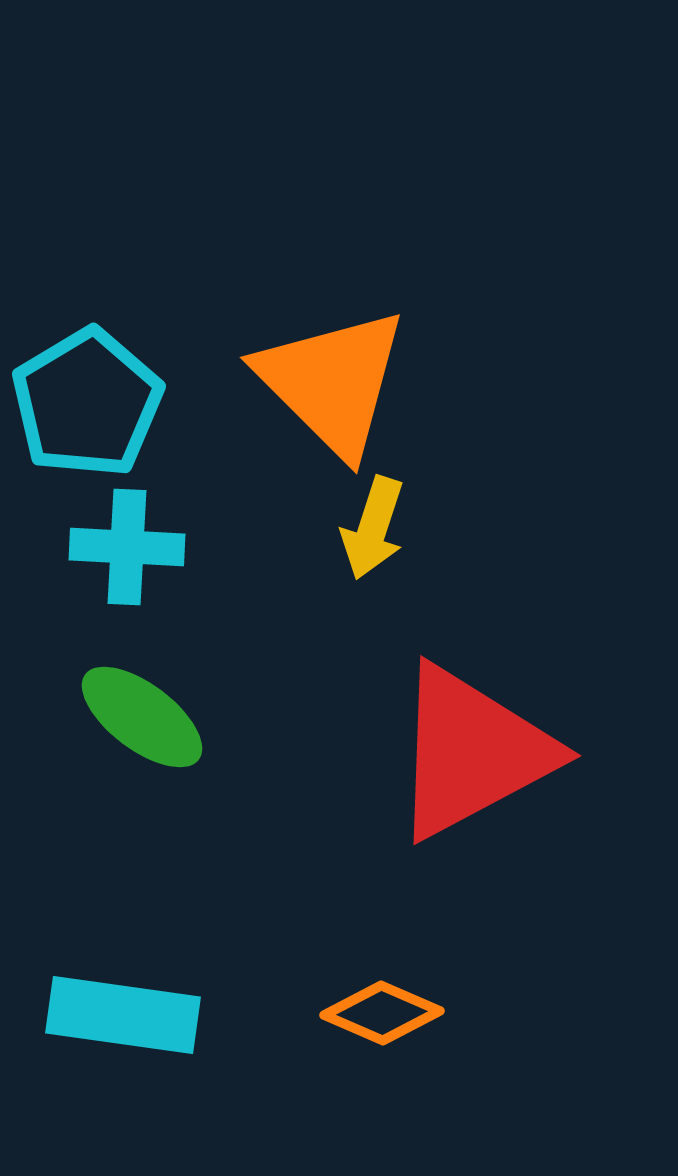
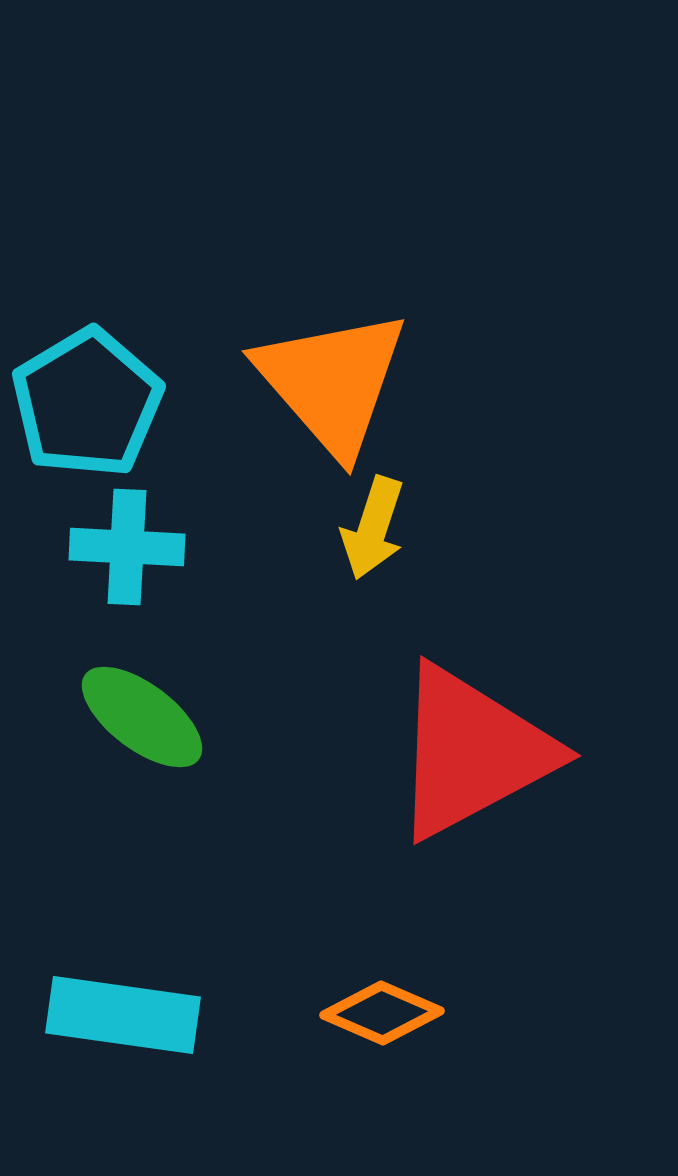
orange triangle: rotated 4 degrees clockwise
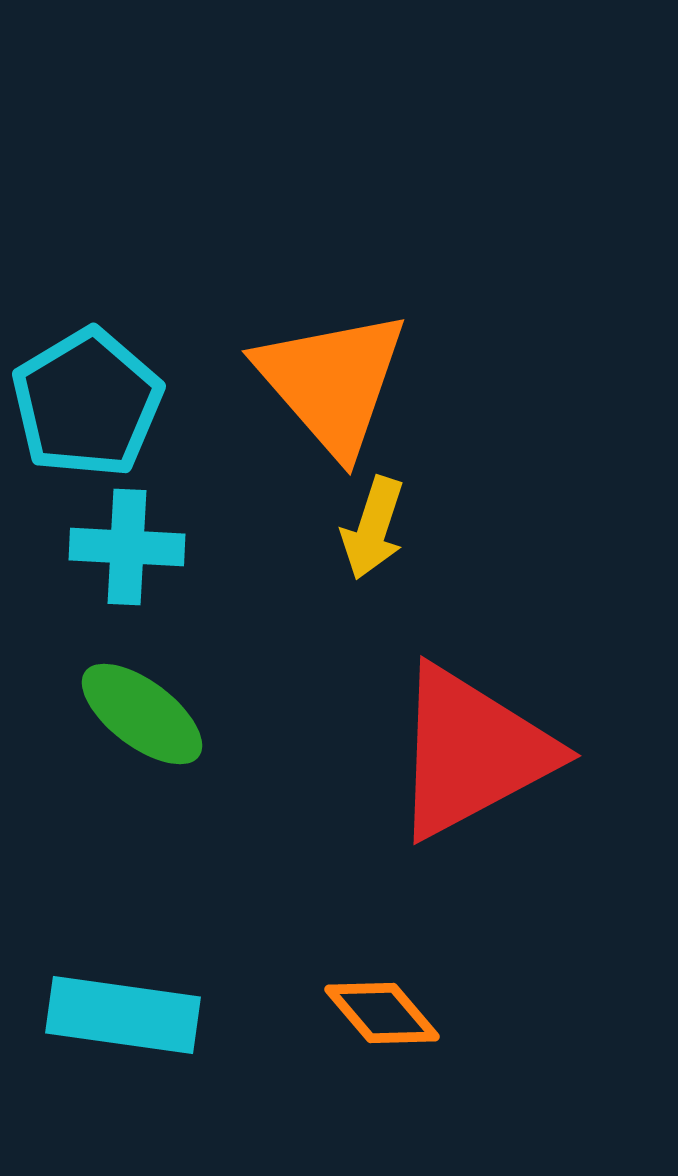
green ellipse: moved 3 px up
orange diamond: rotated 26 degrees clockwise
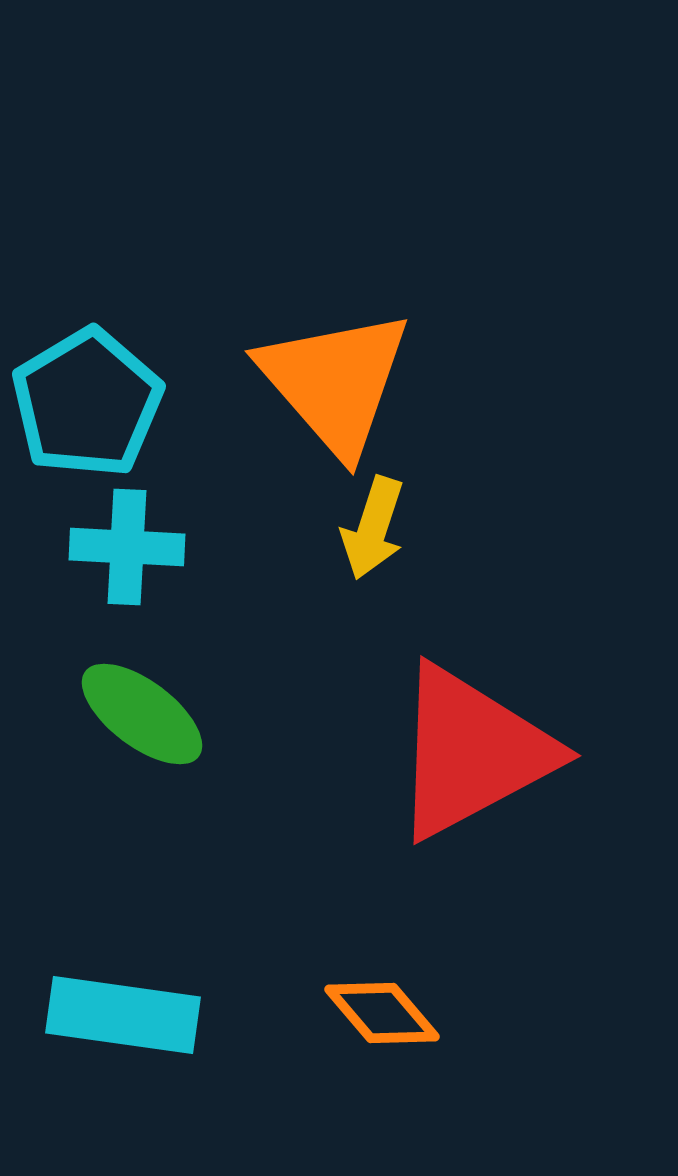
orange triangle: moved 3 px right
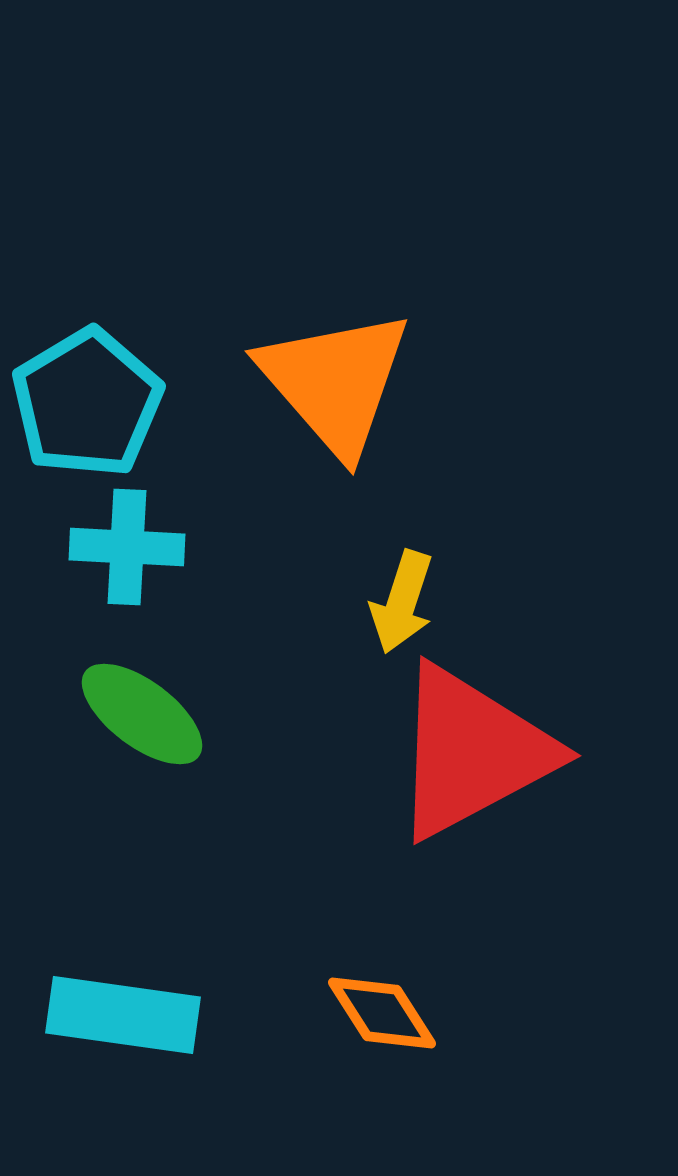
yellow arrow: moved 29 px right, 74 px down
orange diamond: rotated 8 degrees clockwise
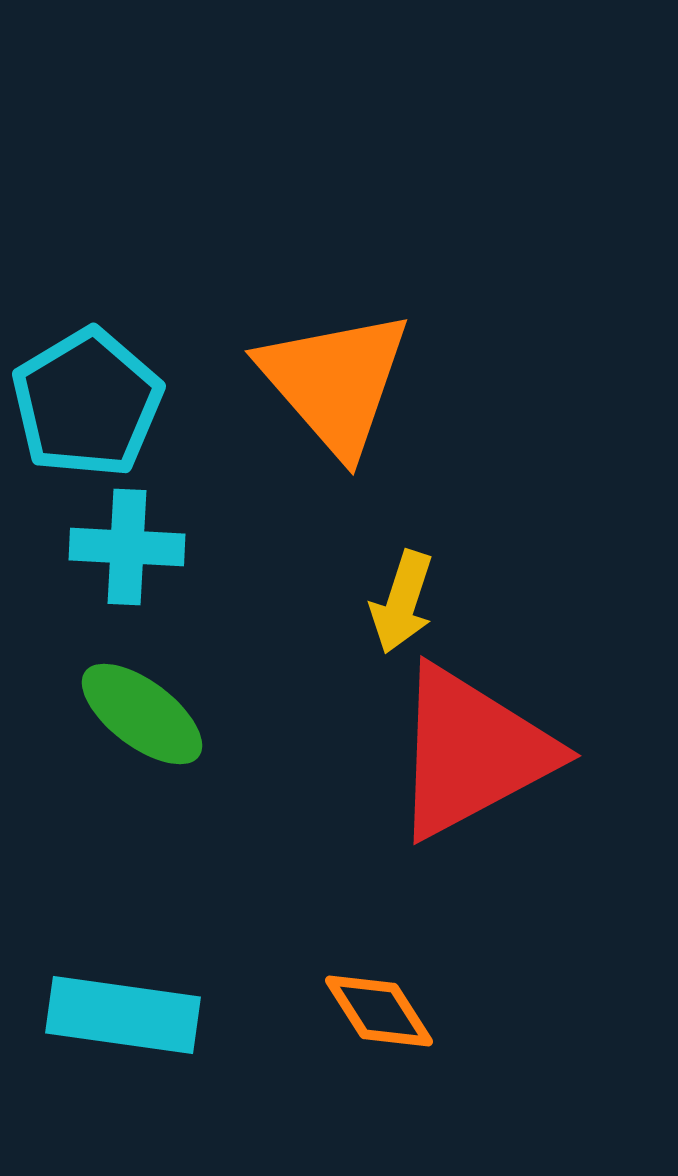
orange diamond: moved 3 px left, 2 px up
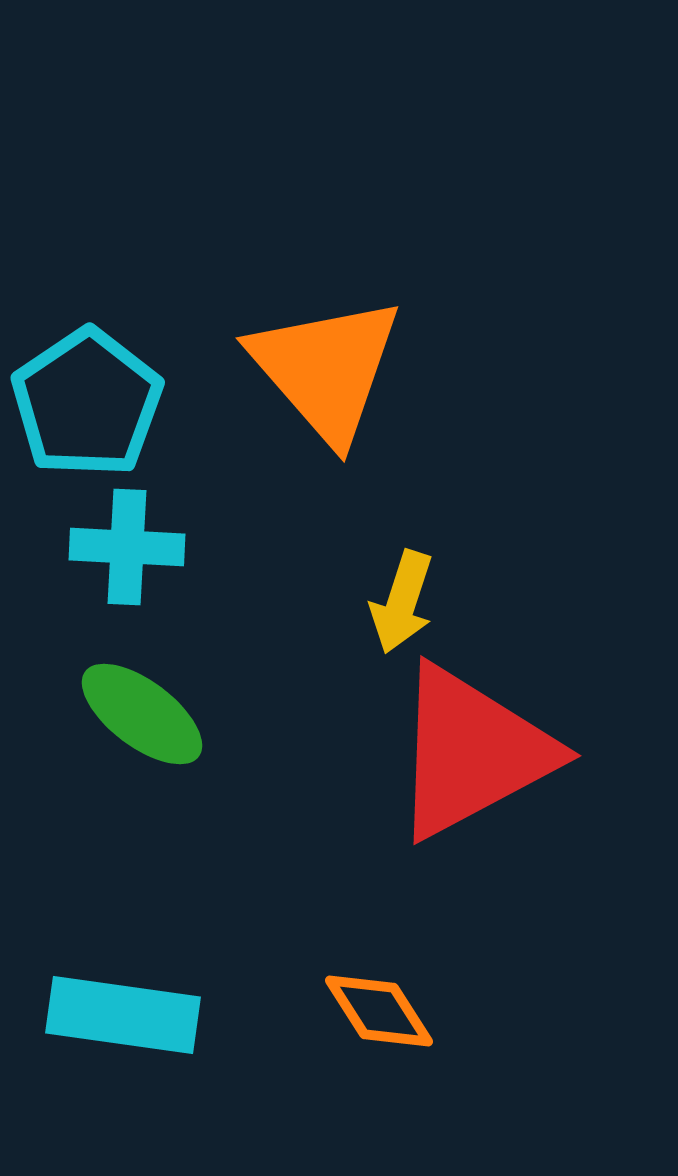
orange triangle: moved 9 px left, 13 px up
cyan pentagon: rotated 3 degrees counterclockwise
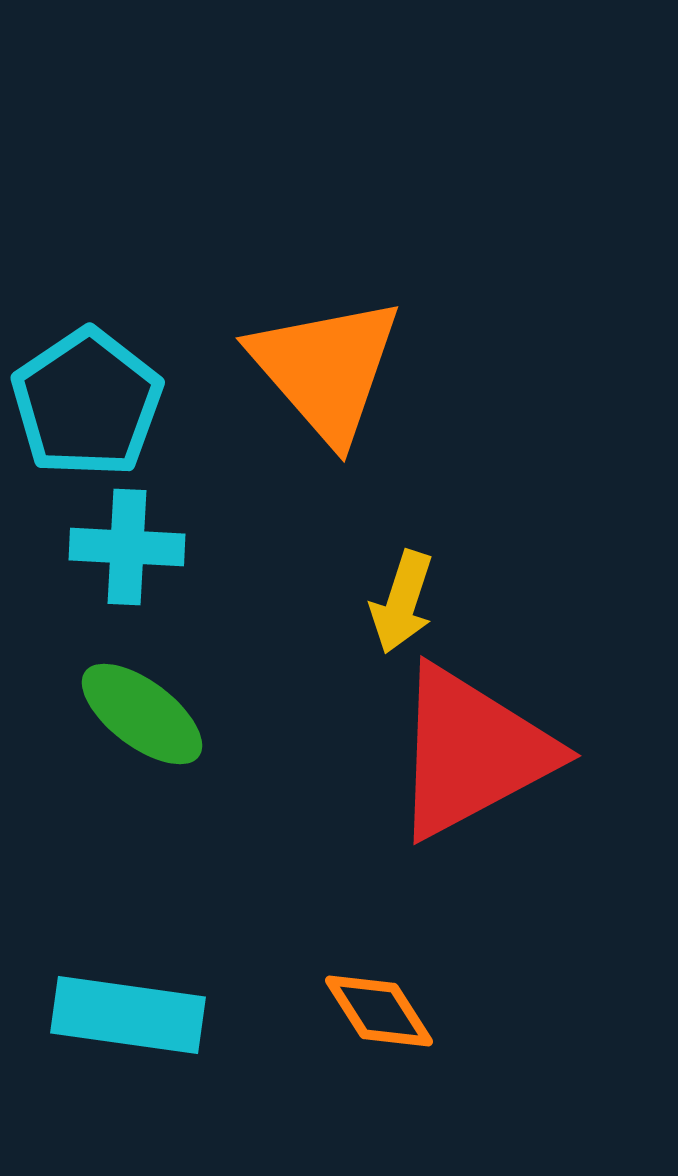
cyan rectangle: moved 5 px right
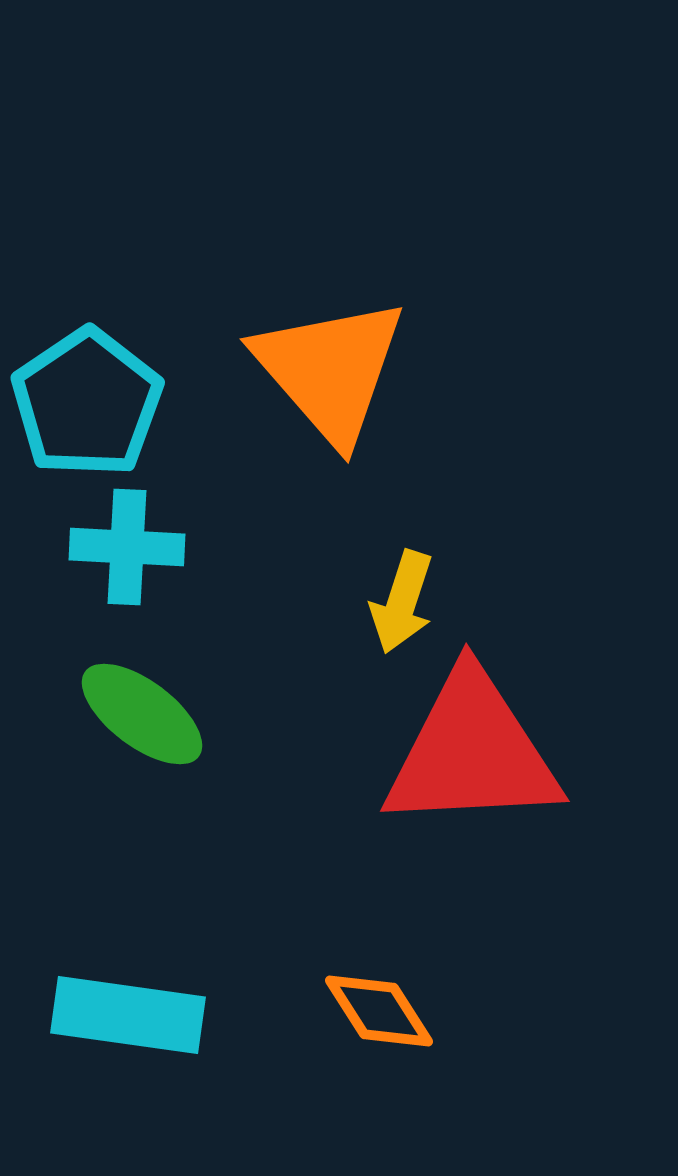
orange triangle: moved 4 px right, 1 px down
red triangle: rotated 25 degrees clockwise
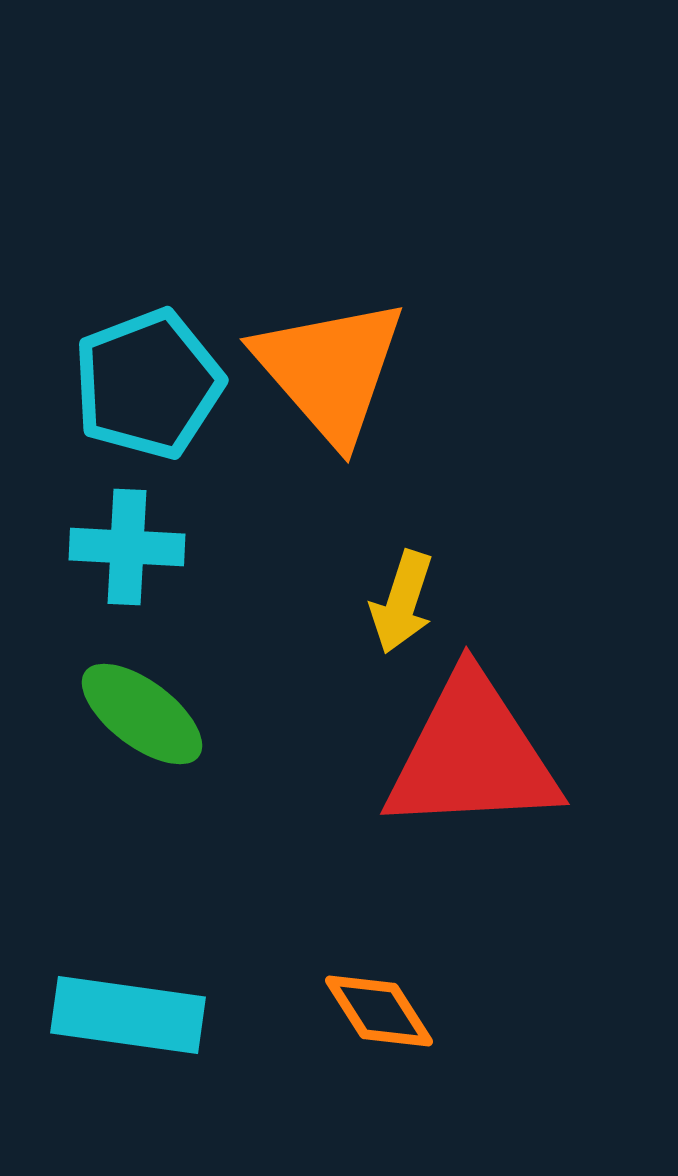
cyan pentagon: moved 61 px right, 19 px up; rotated 13 degrees clockwise
red triangle: moved 3 px down
